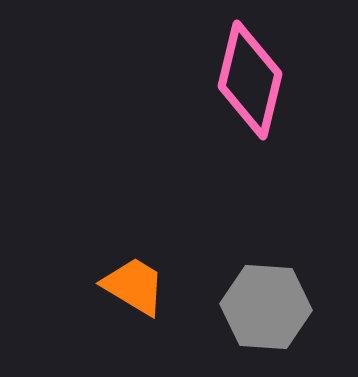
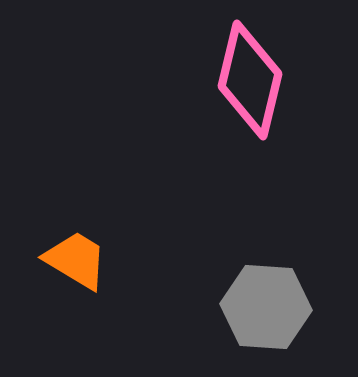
orange trapezoid: moved 58 px left, 26 px up
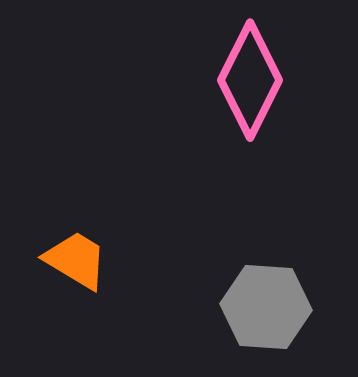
pink diamond: rotated 13 degrees clockwise
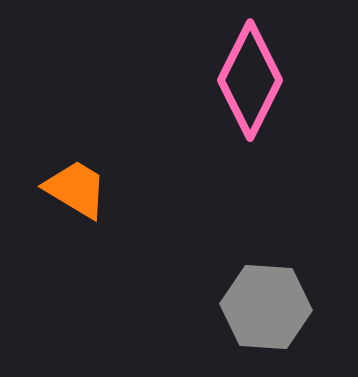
orange trapezoid: moved 71 px up
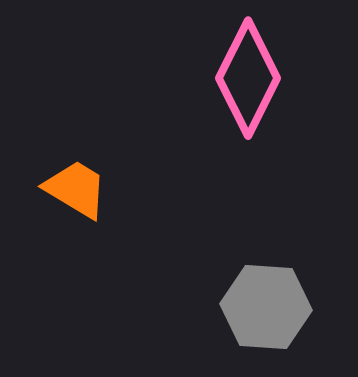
pink diamond: moved 2 px left, 2 px up
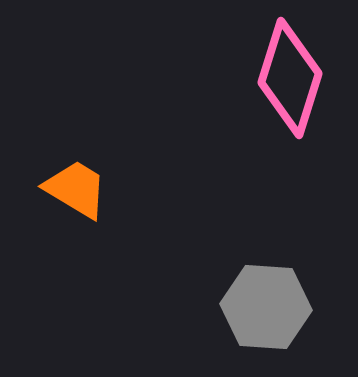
pink diamond: moved 42 px right; rotated 9 degrees counterclockwise
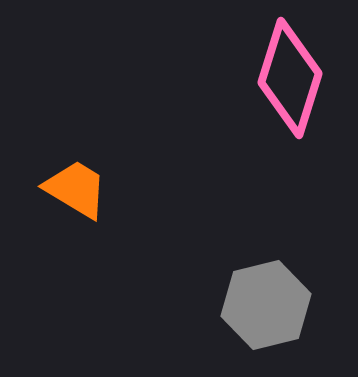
gray hexagon: moved 2 px up; rotated 18 degrees counterclockwise
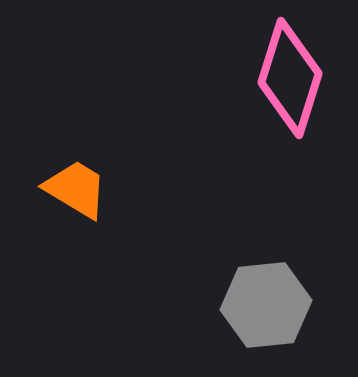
gray hexagon: rotated 8 degrees clockwise
